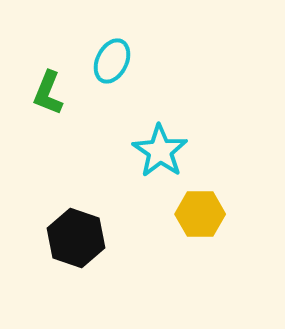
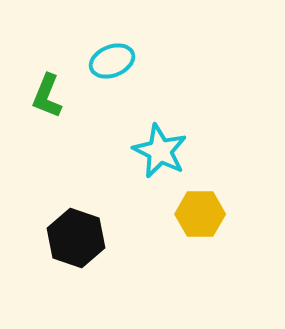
cyan ellipse: rotated 42 degrees clockwise
green L-shape: moved 1 px left, 3 px down
cyan star: rotated 8 degrees counterclockwise
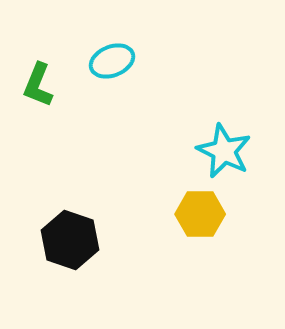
green L-shape: moved 9 px left, 11 px up
cyan star: moved 64 px right
black hexagon: moved 6 px left, 2 px down
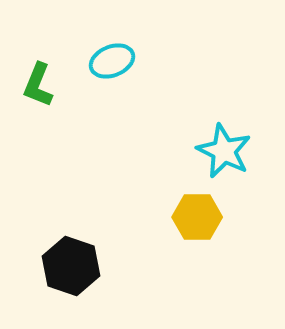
yellow hexagon: moved 3 px left, 3 px down
black hexagon: moved 1 px right, 26 px down
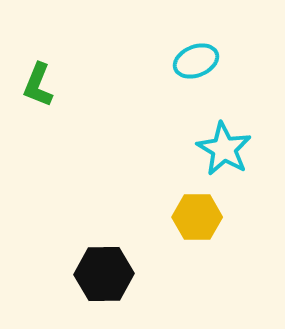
cyan ellipse: moved 84 px right
cyan star: moved 2 px up; rotated 4 degrees clockwise
black hexagon: moved 33 px right, 8 px down; rotated 20 degrees counterclockwise
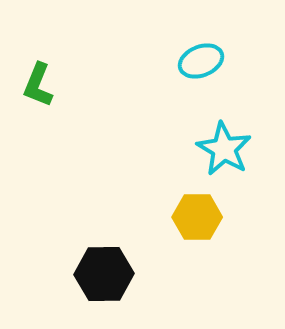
cyan ellipse: moved 5 px right
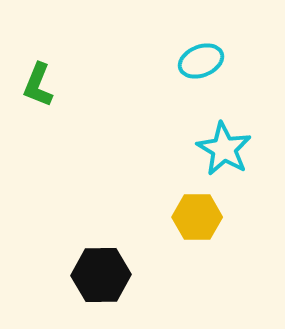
black hexagon: moved 3 px left, 1 px down
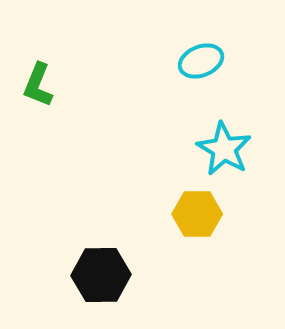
yellow hexagon: moved 3 px up
